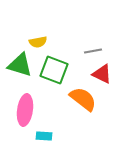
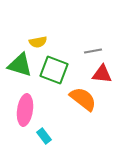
red triangle: rotated 20 degrees counterclockwise
cyan rectangle: rotated 49 degrees clockwise
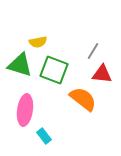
gray line: rotated 48 degrees counterclockwise
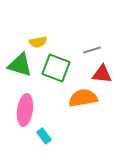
gray line: moved 1 px left, 1 px up; rotated 42 degrees clockwise
green square: moved 2 px right, 2 px up
orange semicircle: moved 1 px up; rotated 48 degrees counterclockwise
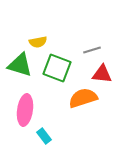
green square: moved 1 px right
orange semicircle: rotated 8 degrees counterclockwise
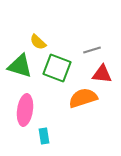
yellow semicircle: rotated 54 degrees clockwise
green triangle: moved 1 px down
cyan rectangle: rotated 28 degrees clockwise
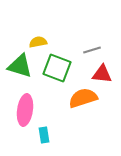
yellow semicircle: rotated 126 degrees clockwise
cyan rectangle: moved 1 px up
